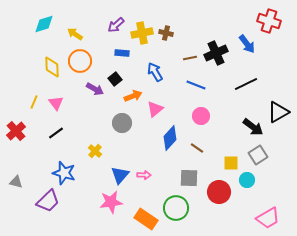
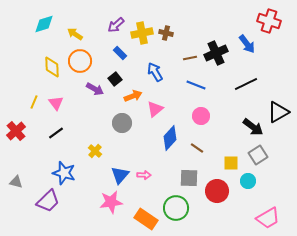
blue rectangle at (122, 53): moved 2 px left; rotated 40 degrees clockwise
cyan circle at (247, 180): moved 1 px right, 1 px down
red circle at (219, 192): moved 2 px left, 1 px up
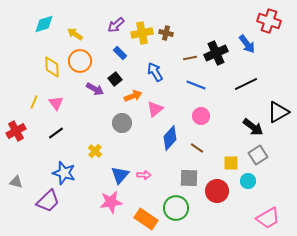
red cross at (16, 131): rotated 12 degrees clockwise
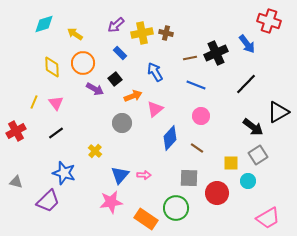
orange circle at (80, 61): moved 3 px right, 2 px down
black line at (246, 84): rotated 20 degrees counterclockwise
red circle at (217, 191): moved 2 px down
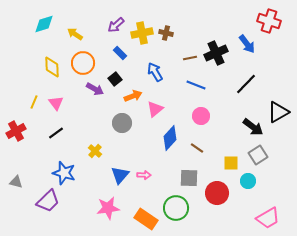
pink star at (111, 202): moved 3 px left, 6 px down
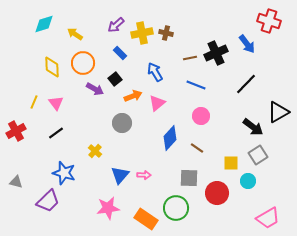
pink triangle at (155, 109): moved 2 px right, 6 px up
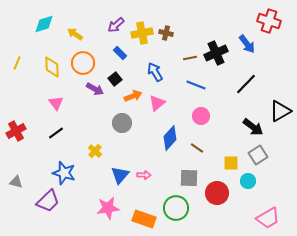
yellow line at (34, 102): moved 17 px left, 39 px up
black triangle at (278, 112): moved 2 px right, 1 px up
orange rectangle at (146, 219): moved 2 px left; rotated 15 degrees counterclockwise
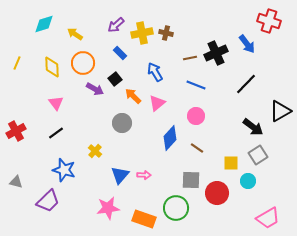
orange arrow at (133, 96): rotated 114 degrees counterclockwise
pink circle at (201, 116): moved 5 px left
blue star at (64, 173): moved 3 px up
gray square at (189, 178): moved 2 px right, 2 px down
